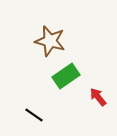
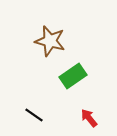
green rectangle: moved 7 px right
red arrow: moved 9 px left, 21 px down
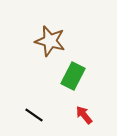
green rectangle: rotated 28 degrees counterclockwise
red arrow: moved 5 px left, 3 px up
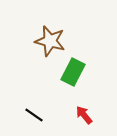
green rectangle: moved 4 px up
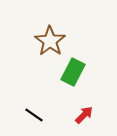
brown star: rotated 20 degrees clockwise
red arrow: rotated 84 degrees clockwise
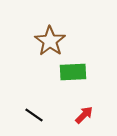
green rectangle: rotated 60 degrees clockwise
